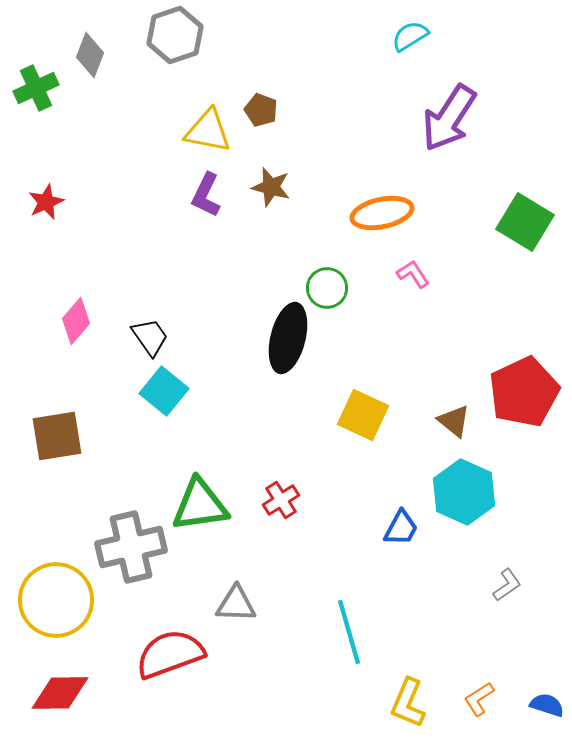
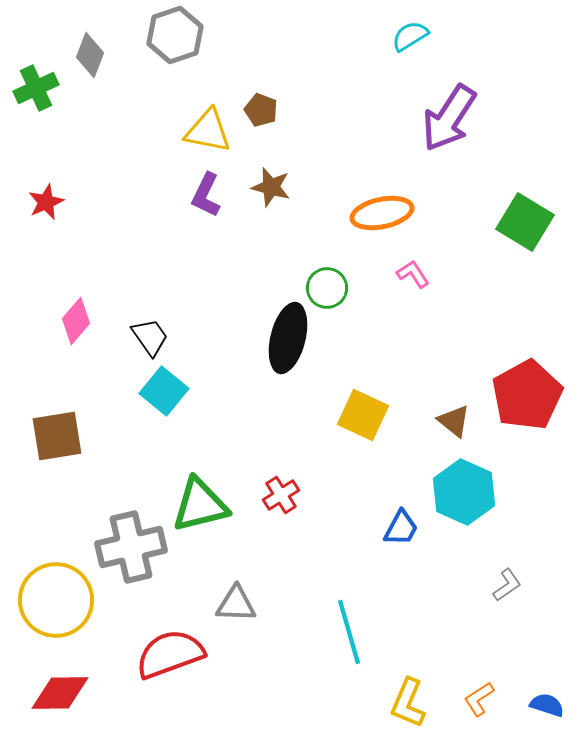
red pentagon: moved 3 px right, 3 px down; rotated 4 degrees counterclockwise
red cross: moved 5 px up
green triangle: rotated 6 degrees counterclockwise
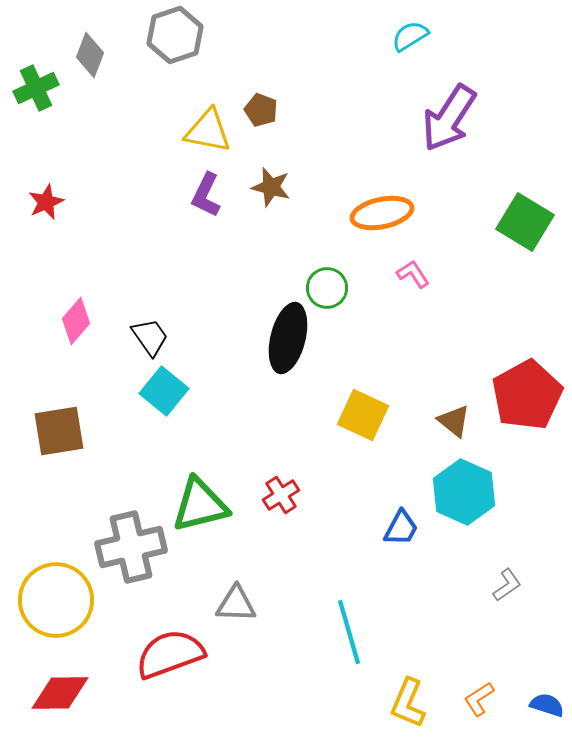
brown square: moved 2 px right, 5 px up
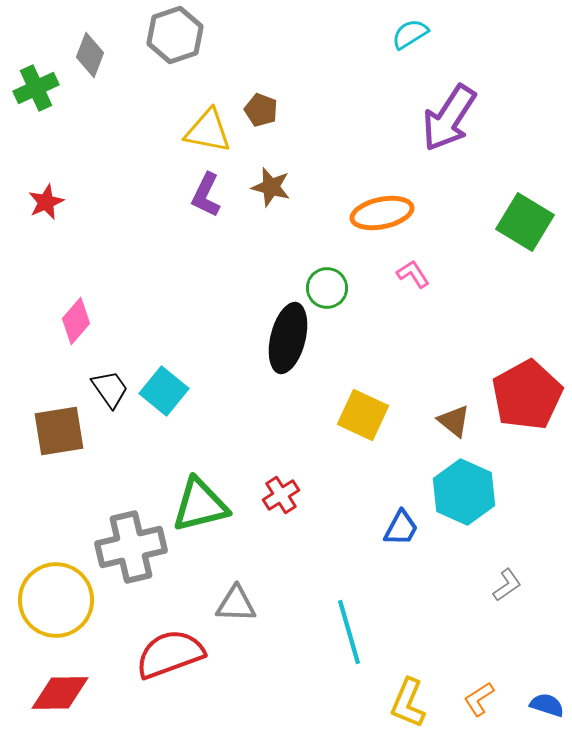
cyan semicircle: moved 2 px up
black trapezoid: moved 40 px left, 52 px down
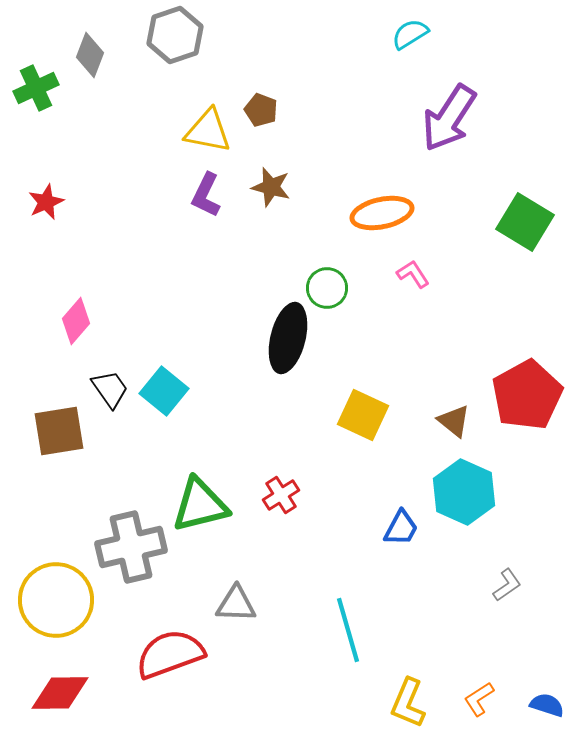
cyan line: moved 1 px left, 2 px up
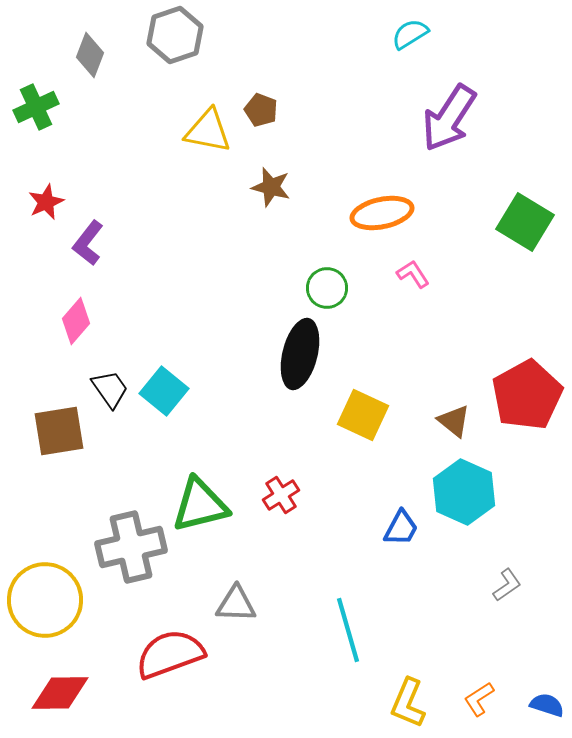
green cross: moved 19 px down
purple L-shape: moved 118 px left, 48 px down; rotated 12 degrees clockwise
black ellipse: moved 12 px right, 16 px down
yellow circle: moved 11 px left
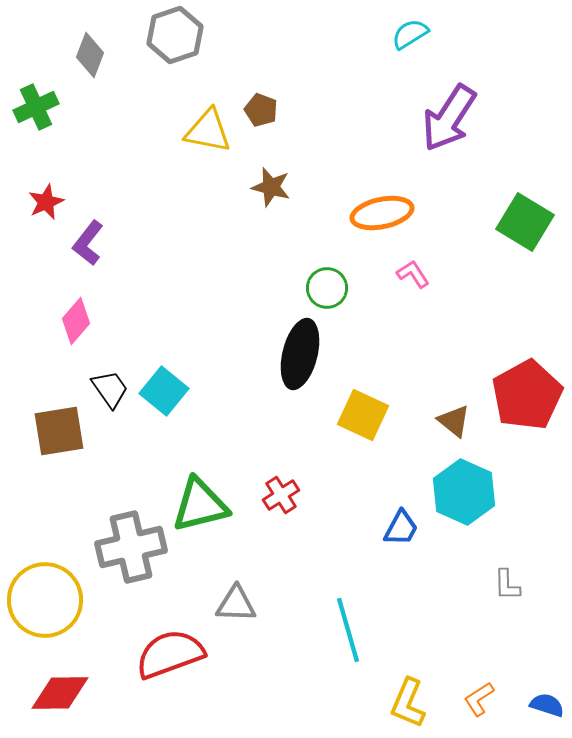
gray L-shape: rotated 124 degrees clockwise
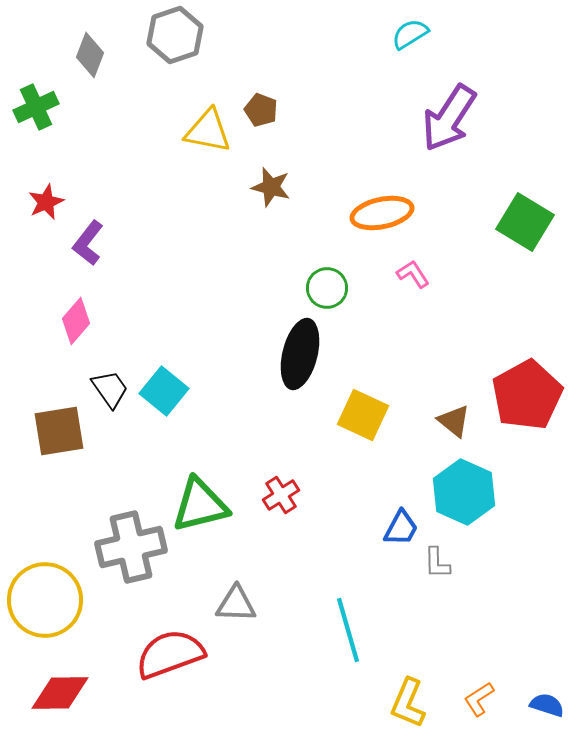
gray L-shape: moved 70 px left, 22 px up
